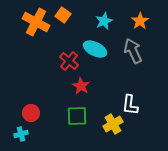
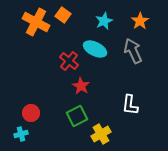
green square: rotated 25 degrees counterclockwise
yellow cross: moved 12 px left, 10 px down
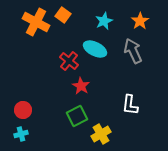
red circle: moved 8 px left, 3 px up
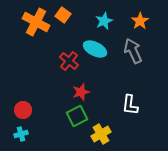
red star: moved 6 px down; rotated 24 degrees clockwise
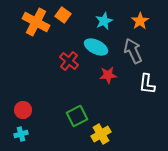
cyan ellipse: moved 1 px right, 2 px up
red star: moved 27 px right, 17 px up; rotated 12 degrees clockwise
white L-shape: moved 17 px right, 21 px up
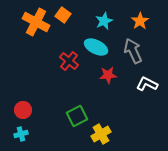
white L-shape: rotated 110 degrees clockwise
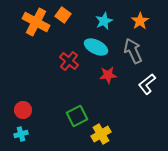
white L-shape: rotated 65 degrees counterclockwise
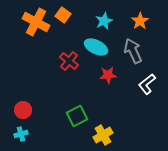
yellow cross: moved 2 px right, 1 px down
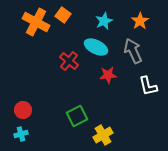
white L-shape: moved 1 px right, 2 px down; rotated 65 degrees counterclockwise
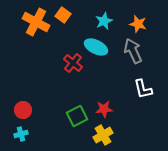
orange star: moved 2 px left, 3 px down; rotated 24 degrees counterclockwise
red cross: moved 4 px right, 2 px down
red star: moved 4 px left, 34 px down
white L-shape: moved 5 px left, 3 px down
